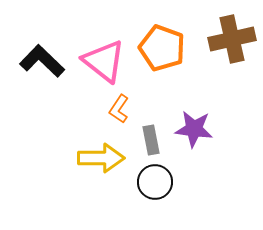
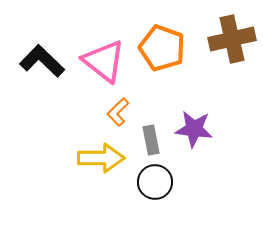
orange L-shape: moved 1 px left, 3 px down; rotated 12 degrees clockwise
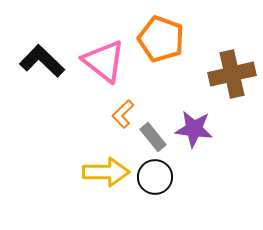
brown cross: moved 35 px down
orange pentagon: moved 1 px left, 9 px up
orange L-shape: moved 5 px right, 2 px down
gray rectangle: moved 2 px right, 3 px up; rotated 28 degrees counterclockwise
yellow arrow: moved 5 px right, 14 px down
black circle: moved 5 px up
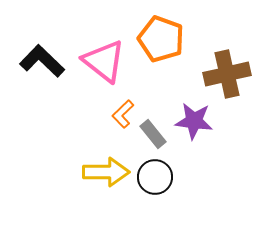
brown cross: moved 5 px left
purple star: moved 8 px up
gray rectangle: moved 3 px up
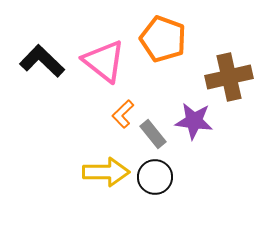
orange pentagon: moved 2 px right
brown cross: moved 2 px right, 3 px down
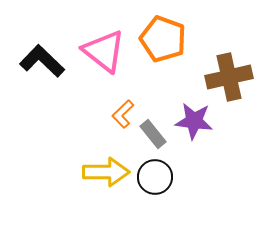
pink triangle: moved 10 px up
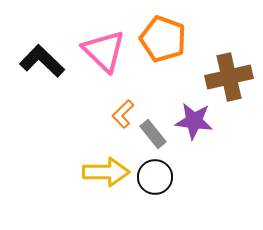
pink triangle: rotated 6 degrees clockwise
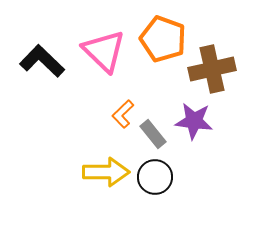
brown cross: moved 17 px left, 8 px up
